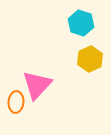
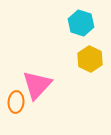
yellow hexagon: rotated 10 degrees counterclockwise
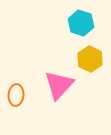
pink triangle: moved 22 px right
orange ellipse: moved 7 px up
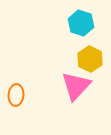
pink triangle: moved 17 px right, 1 px down
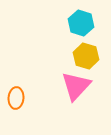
yellow hexagon: moved 4 px left, 3 px up; rotated 10 degrees counterclockwise
orange ellipse: moved 3 px down
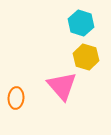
yellow hexagon: moved 1 px down
pink triangle: moved 14 px left; rotated 24 degrees counterclockwise
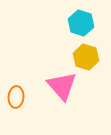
orange ellipse: moved 1 px up
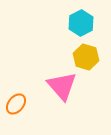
cyan hexagon: rotated 15 degrees clockwise
orange ellipse: moved 7 px down; rotated 35 degrees clockwise
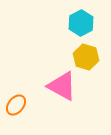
pink triangle: rotated 20 degrees counterclockwise
orange ellipse: moved 1 px down
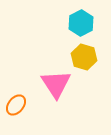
yellow hexagon: moved 2 px left
pink triangle: moved 6 px left, 2 px up; rotated 28 degrees clockwise
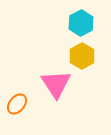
yellow hexagon: moved 2 px left, 1 px up; rotated 15 degrees clockwise
orange ellipse: moved 1 px right, 1 px up
